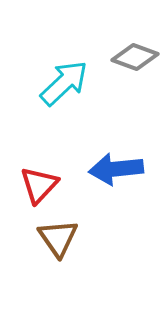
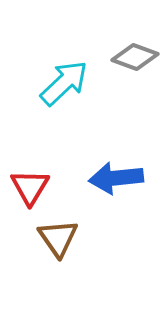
blue arrow: moved 9 px down
red triangle: moved 9 px left, 2 px down; rotated 12 degrees counterclockwise
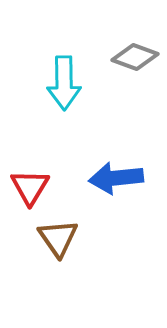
cyan arrow: rotated 132 degrees clockwise
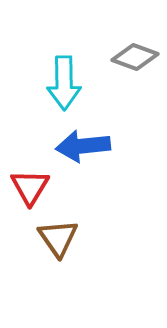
blue arrow: moved 33 px left, 32 px up
